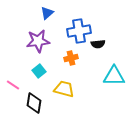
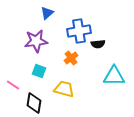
purple star: moved 2 px left
orange cross: rotated 24 degrees counterclockwise
cyan square: rotated 32 degrees counterclockwise
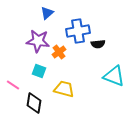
blue cross: moved 1 px left
purple star: moved 2 px right; rotated 15 degrees clockwise
orange cross: moved 12 px left, 6 px up
cyan triangle: rotated 20 degrees clockwise
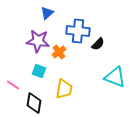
blue cross: rotated 15 degrees clockwise
black semicircle: rotated 40 degrees counterclockwise
cyan triangle: moved 1 px right, 1 px down
yellow trapezoid: rotated 85 degrees clockwise
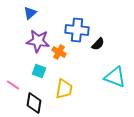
blue triangle: moved 17 px left
blue cross: moved 1 px left, 1 px up
orange cross: rotated 24 degrees counterclockwise
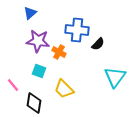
cyan triangle: rotated 45 degrees clockwise
pink line: rotated 16 degrees clockwise
yellow trapezoid: rotated 125 degrees clockwise
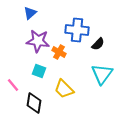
cyan triangle: moved 13 px left, 3 px up
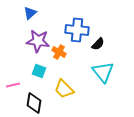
cyan triangle: moved 1 px right, 2 px up; rotated 15 degrees counterclockwise
pink line: rotated 64 degrees counterclockwise
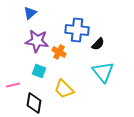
purple star: moved 1 px left
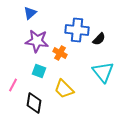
black semicircle: moved 1 px right, 5 px up
orange cross: moved 1 px right, 1 px down
pink line: rotated 48 degrees counterclockwise
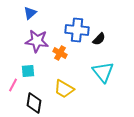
cyan square: moved 11 px left; rotated 24 degrees counterclockwise
yellow trapezoid: rotated 15 degrees counterclockwise
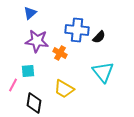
black semicircle: moved 2 px up
